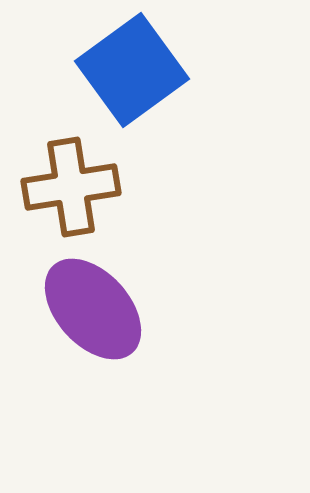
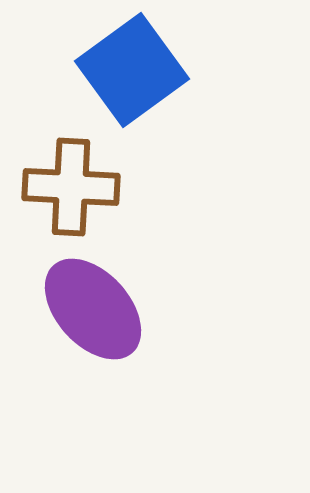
brown cross: rotated 12 degrees clockwise
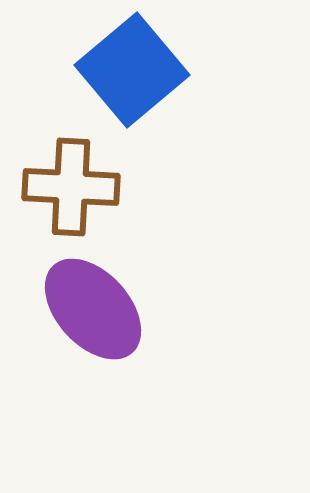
blue square: rotated 4 degrees counterclockwise
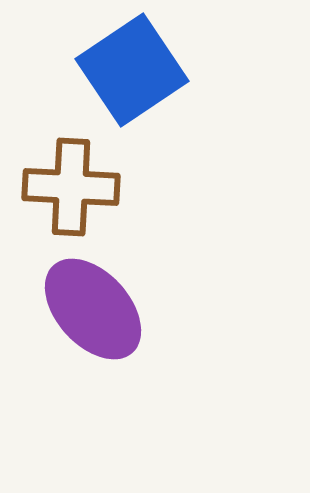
blue square: rotated 6 degrees clockwise
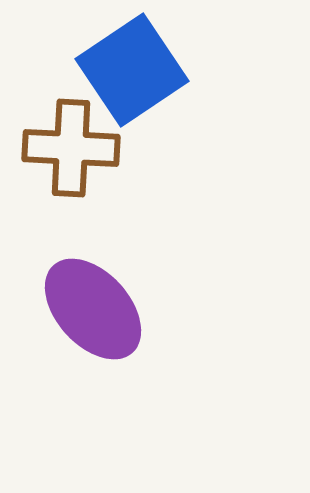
brown cross: moved 39 px up
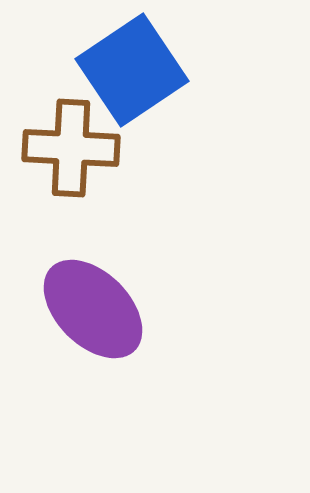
purple ellipse: rotated 3 degrees counterclockwise
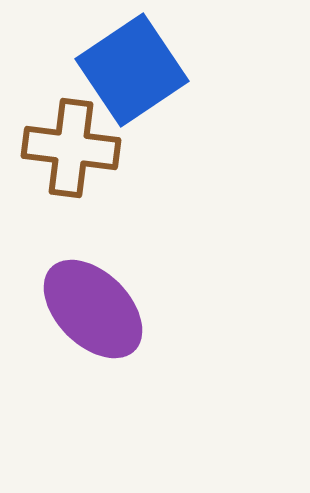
brown cross: rotated 4 degrees clockwise
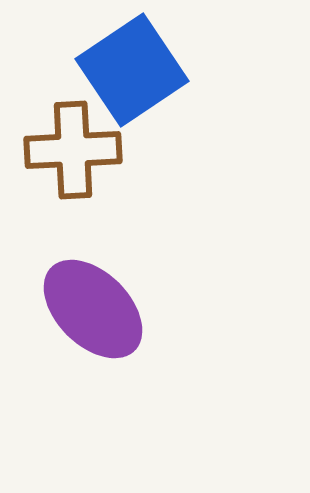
brown cross: moved 2 px right, 2 px down; rotated 10 degrees counterclockwise
